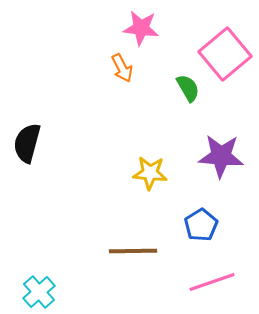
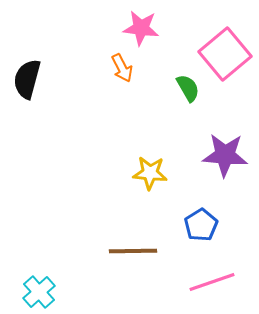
black semicircle: moved 64 px up
purple star: moved 4 px right, 1 px up
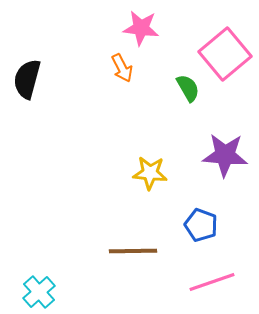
blue pentagon: rotated 20 degrees counterclockwise
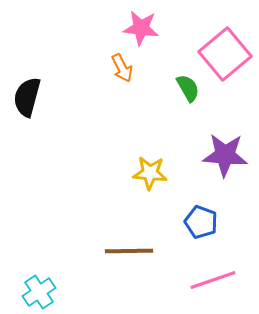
black semicircle: moved 18 px down
blue pentagon: moved 3 px up
brown line: moved 4 px left
pink line: moved 1 px right, 2 px up
cyan cross: rotated 8 degrees clockwise
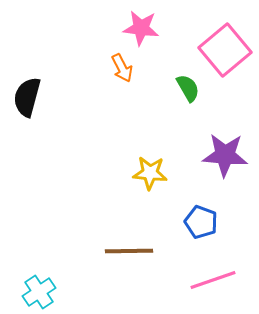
pink square: moved 4 px up
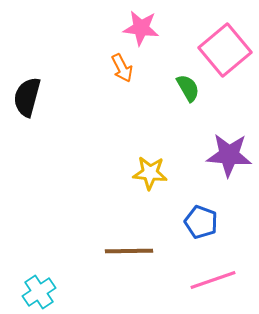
purple star: moved 4 px right
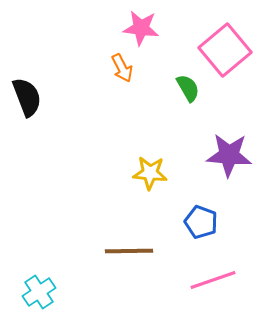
black semicircle: rotated 144 degrees clockwise
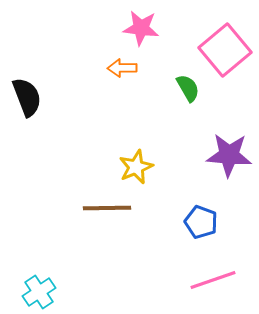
orange arrow: rotated 116 degrees clockwise
yellow star: moved 14 px left, 6 px up; rotated 28 degrees counterclockwise
brown line: moved 22 px left, 43 px up
